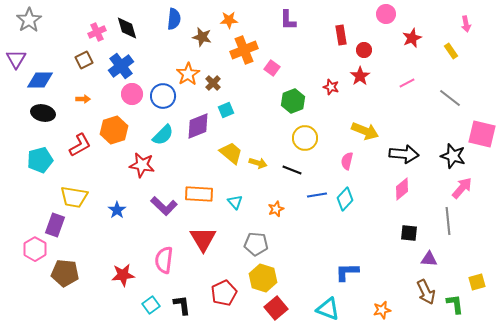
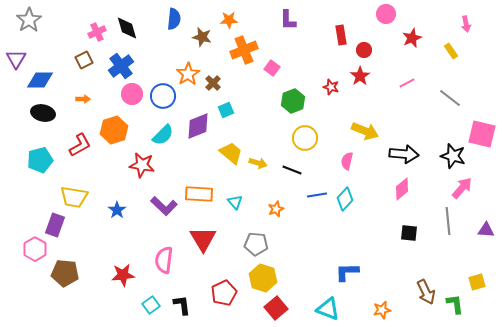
purple triangle at (429, 259): moved 57 px right, 29 px up
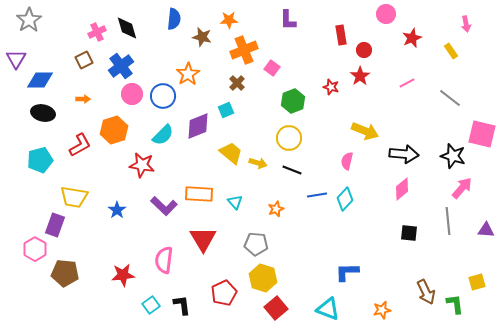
brown cross at (213, 83): moved 24 px right
yellow circle at (305, 138): moved 16 px left
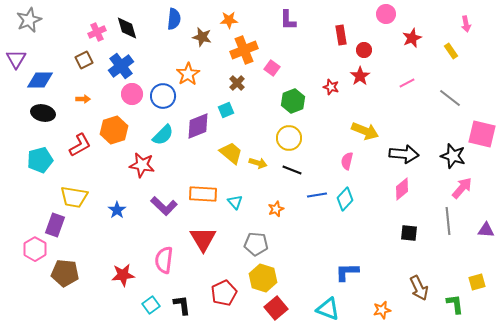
gray star at (29, 20): rotated 10 degrees clockwise
orange rectangle at (199, 194): moved 4 px right
brown arrow at (426, 292): moved 7 px left, 4 px up
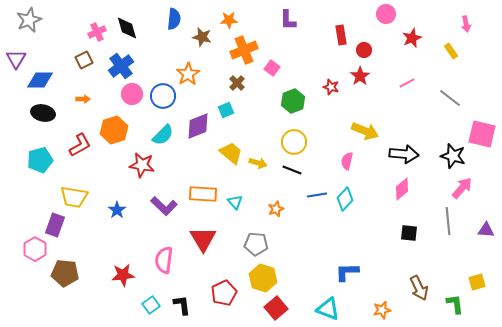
yellow circle at (289, 138): moved 5 px right, 4 px down
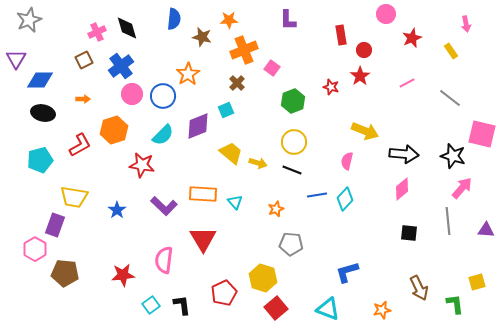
gray pentagon at (256, 244): moved 35 px right
blue L-shape at (347, 272): rotated 15 degrees counterclockwise
